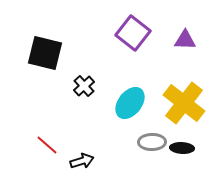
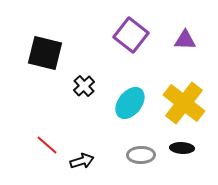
purple square: moved 2 px left, 2 px down
gray ellipse: moved 11 px left, 13 px down
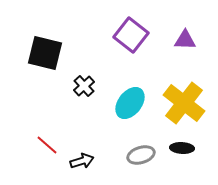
gray ellipse: rotated 16 degrees counterclockwise
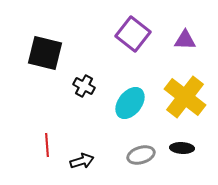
purple square: moved 2 px right, 1 px up
black cross: rotated 20 degrees counterclockwise
yellow cross: moved 1 px right, 6 px up
red line: rotated 45 degrees clockwise
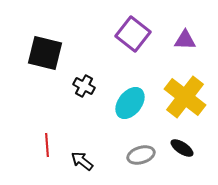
black ellipse: rotated 30 degrees clockwise
black arrow: rotated 125 degrees counterclockwise
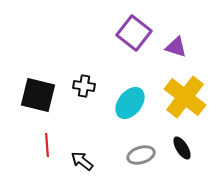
purple square: moved 1 px right, 1 px up
purple triangle: moved 9 px left, 7 px down; rotated 15 degrees clockwise
black square: moved 7 px left, 42 px down
black cross: rotated 20 degrees counterclockwise
black ellipse: rotated 25 degrees clockwise
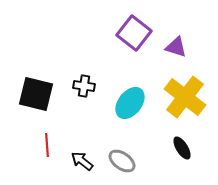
black square: moved 2 px left, 1 px up
gray ellipse: moved 19 px left, 6 px down; rotated 52 degrees clockwise
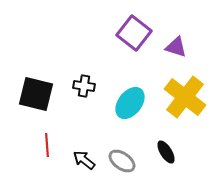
black ellipse: moved 16 px left, 4 px down
black arrow: moved 2 px right, 1 px up
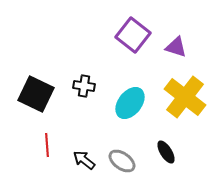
purple square: moved 1 px left, 2 px down
black square: rotated 12 degrees clockwise
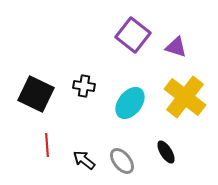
gray ellipse: rotated 16 degrees clockwise
